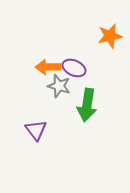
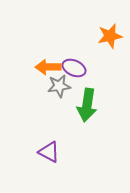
gray star: rotated 25 degrees counterclockwise
purple triangle: moved 13 px right, 22 px down; rotated 25 degrees counterclockwise
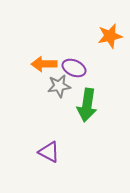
orange arrow: moved 4 px left, 3 px up
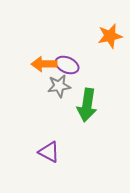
purple ellipse: moved 7 px left, 3 px up
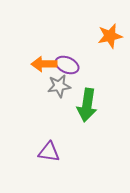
purple triangle: rotated 20 degrees counterclockwise
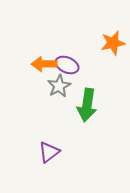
orange star: moved 3 px right, 7 px down
gray star: rotated 20 degrees counterclockwise
purple triangle: rotated 45 degrees counterclockwise
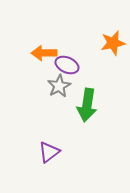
orange arrow: moved 11 px up
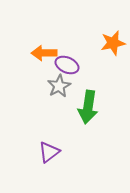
green arrow: moved 1 px right, 2 px down
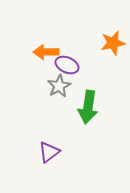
orange arrow: moved 2 px right, 1 px up
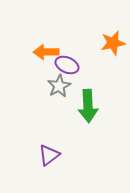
green arrow: moved 1 px up; rotated 12 degrees counterclockwise
purple triangle: moved 3 px down
